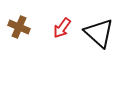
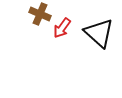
brown cross: moved 21 px right, 13 px up
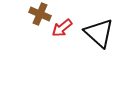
red arrow: rotated 15 degrees clockwise
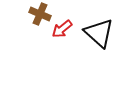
red arrow: moved 1 px down
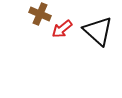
black triangle: moved 1 px left, 2 px up
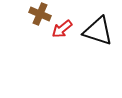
black triangle: rotated 24 degrees counterclockwise
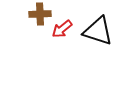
brown cross: rotated 25 degrees counterclockwise
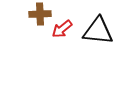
black triangle: rotated 12 degrees counterclockwise
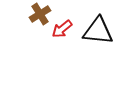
brown cross: rotated 30 degrees counterclockwise
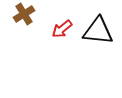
brown cross: moved 16 px left
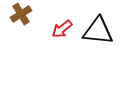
brown cross: moved 3 px left
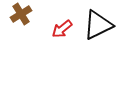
black triangle: moved 6 px up; rotated 32 degrees counterclockwise
